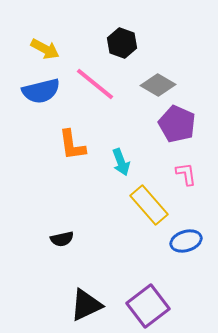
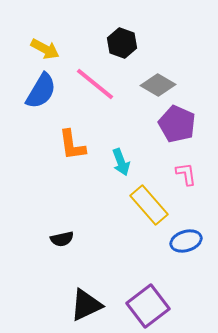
blue semicircle: rotated 45 degrees counterclockwise
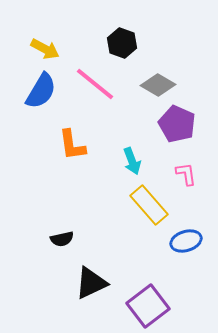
cyan arrow: moved 11 px right, 1 px up
black triangle: moved 5 px right, 22 px up
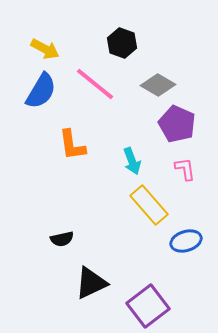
pink L-shape: moved 1 px left, 5 px up
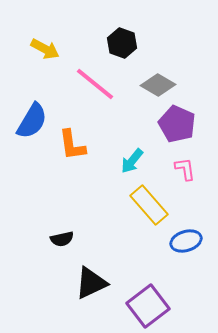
blue semicircle: moved 9 px left, 30 px down
cyan arrow: rotated 60 degrees clockwise
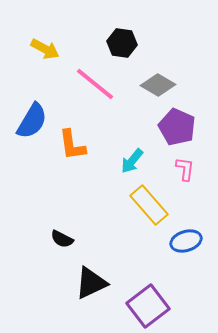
black hexagon: rotated 12 degrees counterclockwise
purple pentagon: moved 3 px down
pink L-shape: rotated 15 degrees clockwise
black semicircle: rotated 40 degrees clockwise
